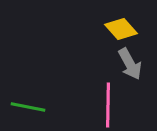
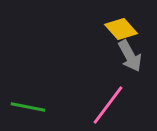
gray arrow: moved 8 px up
pink line: rotated 36 degrees clockwise
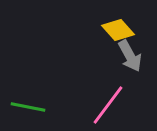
yellow diamond: moved 3 px left, 1 px down
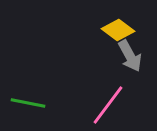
yellow diamond: rotated 12 degrees counterclockwise
green line: moved 4 px up
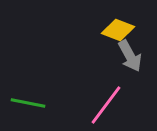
yellow diamond: rotated 16 degrees counterclockwise
pink line: moved 2 px left
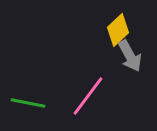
yellow diamond: rotated 64 degrees counterclockwise
pink line: moved 18 px left, 9 px up
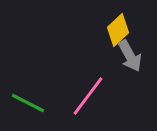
green line: rotated 16 degrees clockwise
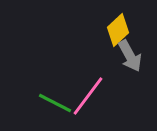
green line: moved 27 px right
